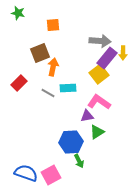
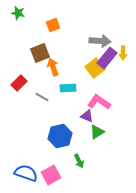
orange square: rotated 16 degrees counterclockwise
orange arrow: rotated 30 degrees counterclockwise
yellow square: moved 4 px left, 6 px up
gray line: moved 6 px left, 4 px down
purple triangle: rotated 32 degrees clockwise
blue hexagon: moved 11 px left, 6 px up; rotated 10 degrees counterclockwise
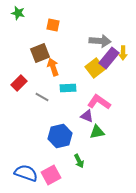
orange square: rotated 32 degrees clockwise
purple rectangle: moved 2 px right
green triangle: rotated 21 degrees clockwise
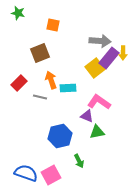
orange arrow: moved 2 px left, 13 px down
gray line: moved 2 px left; rotated 16 degrees counterclockwise
